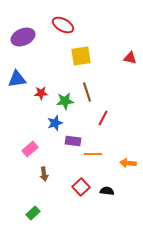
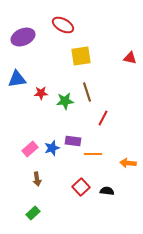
blue star: moved 3 px left, 25 px down
brown arrow: moved 7 px left, 5 px down
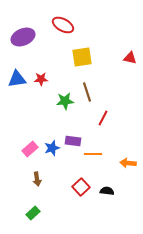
yellow square: moved 1 px right, 1 px down
red star: moved 14 px up
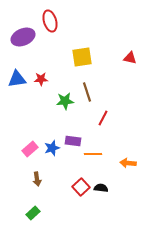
red ellipse: moved 13 px left, 4 px up; rotated 45 degrees clockwise
black semicircle: moved 6 px left, 3 px up
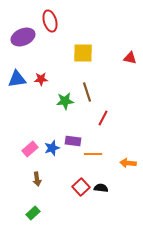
yellow square: moved 1 px right, 4 px up; rotated 10 degrees clockwise
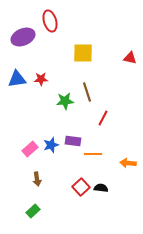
blue star: moved 1 px left, 3 px up
green rectangle: moved 2 px up
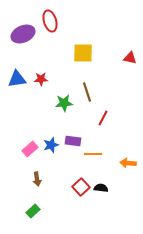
purple ellipse: moved 3 px up
green star: moved 1 px left, 2 px down
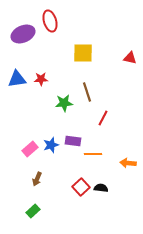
brown arrow: rotated 32 degrees clockwise
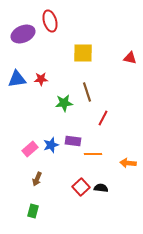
green rectangle: rotated 32 degrees counterclockwise
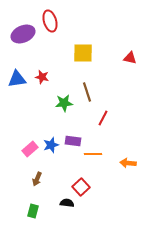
red star: moved 1 px right, 2 px up; rotated 16 degrees clockwise
black semicircle: moved 34 px left, 15 px down
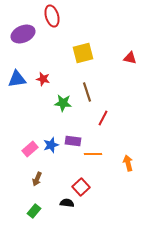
red ellipse: moved 2 px right, 5 px up
yellow square: rotated 15 degrees counterclockwise
red star: moved 1 px right, 2 px down
green star: moved 1 px left; rotated 12 degrees clockwise
orange arrow: rotated 70 degrees clockwise
green rectangle: moved 1 px right; rotated 24 degrees clockwise
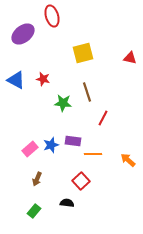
purple ellipse: rotated 15 degrees counterclockwise
blue triangle: moved 1 px left, 1 px down; rotated 36 degrees clockwise
orange arrow: moved 3 px up; rotated 35 degrees counterclockwise
red square: moved 6 px up
